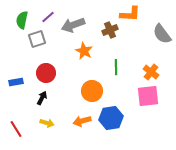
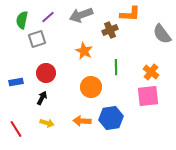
gray arrow: moved 8 px right, 10 px up
orange circle: moved 1 px left, 4 px up
orange arrow: rotated 18 degrees clockwise
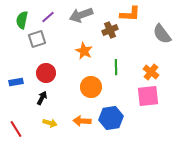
yellow arrow: moved 3 px right
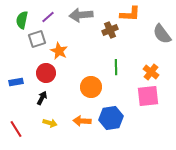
gray arrow: rotated 15 degrees clockwise
orange star: moved 25 px left
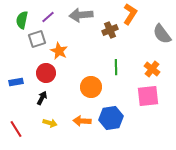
orange L-shape: rotated 60 degrees counterclockwise
orange cross: moved 1 px right, 3 px up
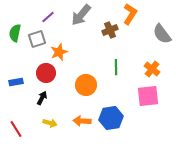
gray arrow: rotated 45 degrees counterclockwise
green semicircle: moved 7 px left, 13 px down
orange star: moved 1 px down; rotated 24 degrees clockwise
orange circle: moved 5 px left, 2 px up
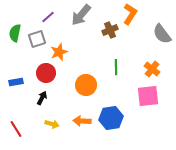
yellow arrow: moved 2 px right, 1 px down
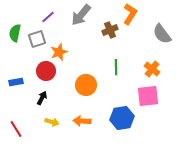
red circle: moved 2 px up
blue hexagon: moved 11 px right
yellow arrow: moved 2 px up
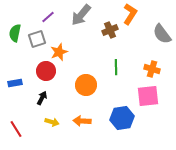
orange cross: rotated 21 degrees counterclockwise
blue rectangle: moved 1 px left, 1 px down
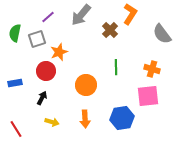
brown cross: rotated 21 degrees counterclockwise
orange arrow: moved 3 px right, 2 px up; rotated 96 degrees counterclockwise
